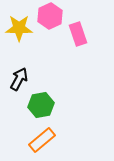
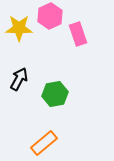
green hexagon: moved 14 px right, 11 px up
orange rectangle: moved 2 px right, 3 px down
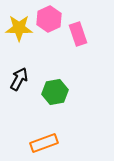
pink hexagon: moved 1 px left, 3 px down
green hexagon: moved 2 px up
orange rectangle: rotated 20 degrees clockwise
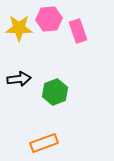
pink hexagon: rotated 20 degrees clockwise
pink rectangle: moved 3 px up
black arrow: rotated 55 degrees clockwise
green hexagon: rotated 10 degrees counterclockwise
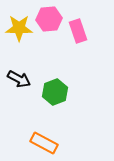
black arrow: rotated 35 degrees clockwise
orange rectangle: rotated 48 degrees clockwise
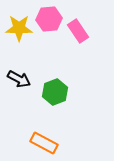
pink rectangle: rotated 15 degrees counterclockwise
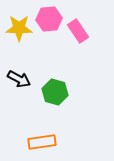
green hexagon: rotated 25 degrees counterclockwise
orange rectangle: moved 2 px left, 1 px up; rotated 36 degrees counterclockwise
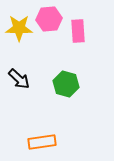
pink rectangle: rotated 30 degrees clockwise
black arrow: rotated 15 degrees clockwise
green hexagon: moved 11 px right, 8 px up
